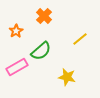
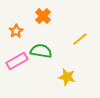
orange cross: moved 1 px left
green semicircle: rotated 130 degrees counterclockwise
pink rectangle: moved 6 px up
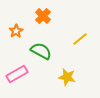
green semicircle: rotated 20 degrees clockwise
pink rectangle: moved 13 px down
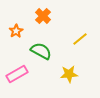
yellow star: moved 2 px right, 3 px up; rotated 18 degrees counterclockwise
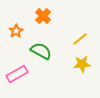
yellow star: moved 13 px right, 10 px up
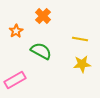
yellow line: rotated 49 degrees clockwise
pink rectangle: moved 2 px left, 6 px down
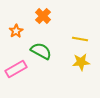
yellow star: moved 1 px left, 2 px up
pink rectangle: moved 1 px right, 11 px up
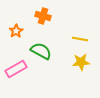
orange cross: rotated 28 degrees counterclockwise
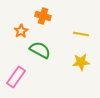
orange star: moved 5 px right
yellow line: moved 1 px right, 5 px up
green semicircle: moved 1 px left, 1 px up
pink rectangle: moved 8 px down; rotated 25 degrees counterclockwise
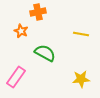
orange cross: moved 5 px left, 4 px up; rotated 28 degrees counterclockwise
orange star: rotated 16 degrees counterclockwise
green semicircle: moved 5 px right, 3 px down
yellow star: moved 17 px down
